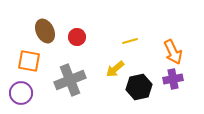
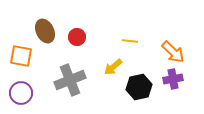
yellow line: rotated 21 degrees clockwise
orange arrow: rotated 20 degrees counterclockwise
orange square: moved 8 px left, 5 px up
yellow arrow: moved 2 px left, 2 px up
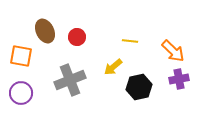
orange arrow: moved 1 px up
purple cross: moved 6 px right
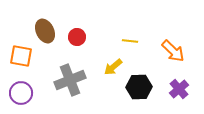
purple cross: moved 10 px down; rotated 30 degrees counterclockwise
black hexagon: rotated 10 degrees clockwise
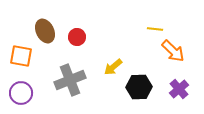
yellow line: moved 25 px right, 12 px up
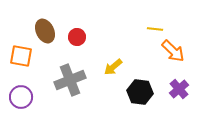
black hexagon: moved 1 px right, 5 px down; rotated 10 degrees clockwise
purple circle: moved 4 px down
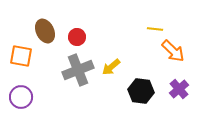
yellow arrow: moved 2 px left
gray cross: moved 8 px right, 10 px up
black hexagon: moved 1 px right, 1 px up
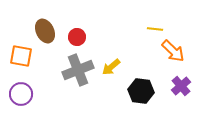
purple cross: moved 2 px right, 3 px up
purple circle: moved 3 px up
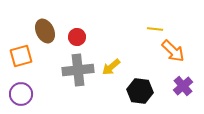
orange square: rotated 25 degrees counterclockwise
gray cross: rotated 16 degrees clockwise
purple cross: moved 2 px right
black hexagon: moved 1 px left
